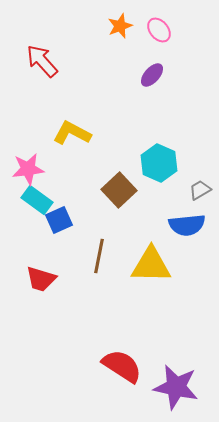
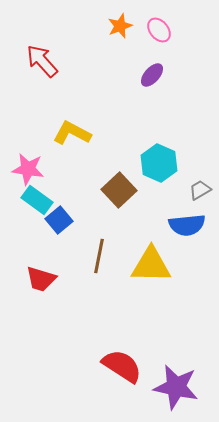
pink star: rotated 16 degrees clockwise
blue square: rotated 16 degrees counterclockwise
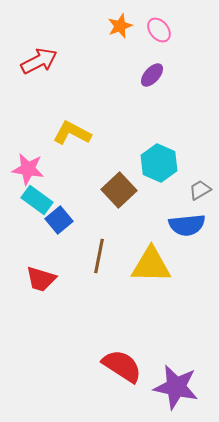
red arrow: moved 3 px left; rotated 105 degrees clockwise
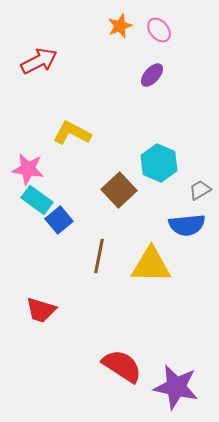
red trapezoid: moved 31 px down
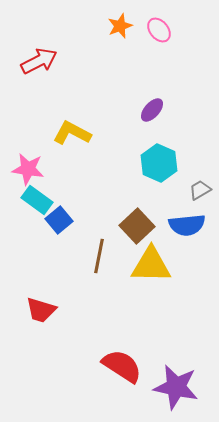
purple ellipse: moved 35 px down
brown square: moved 18 px right, 36 px down
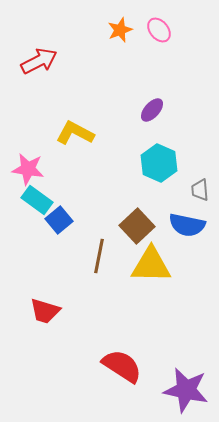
orange star: moved 4 px down
yellow L-shape: moved 3 px right
gray trapezoid: rotated 65 degrees counterclockwise
blue semicircle: rotated 18 degrees clockwise
red trapezoid: moved 4 px right, 1 px down
purple star: moved 10 px right, 3 px down
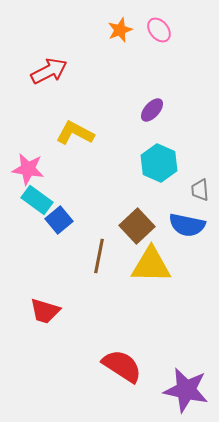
red arrow: moved 10 px right, 10 px down
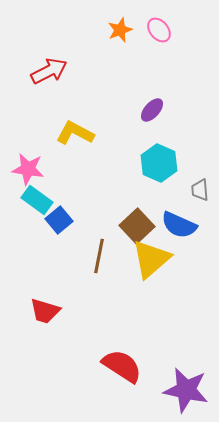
blue semicircle: moved 8 px left; rotated 12 degrees clockwise
yellow triangle: moved 6 px up; rotated 42 degrees counterclockwise
